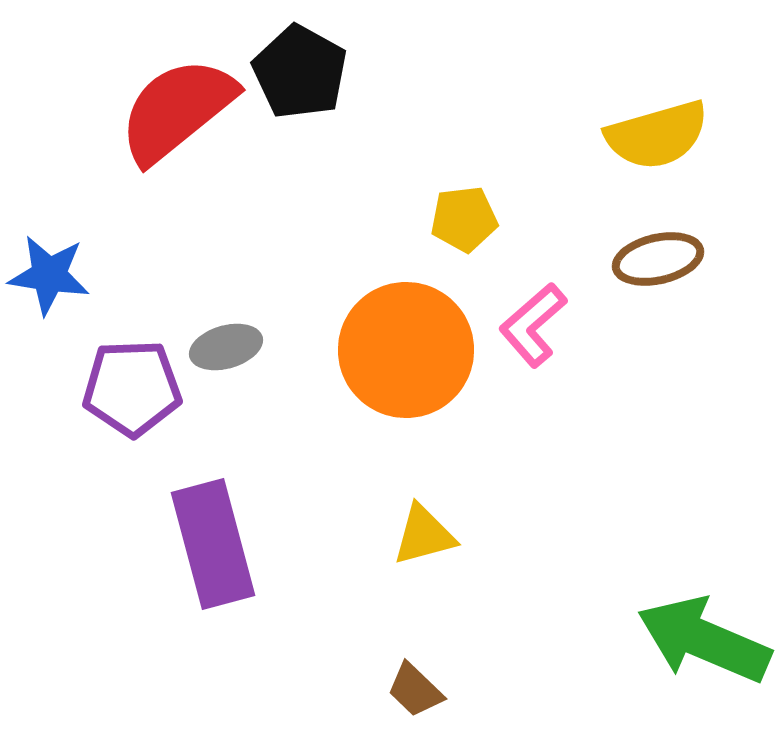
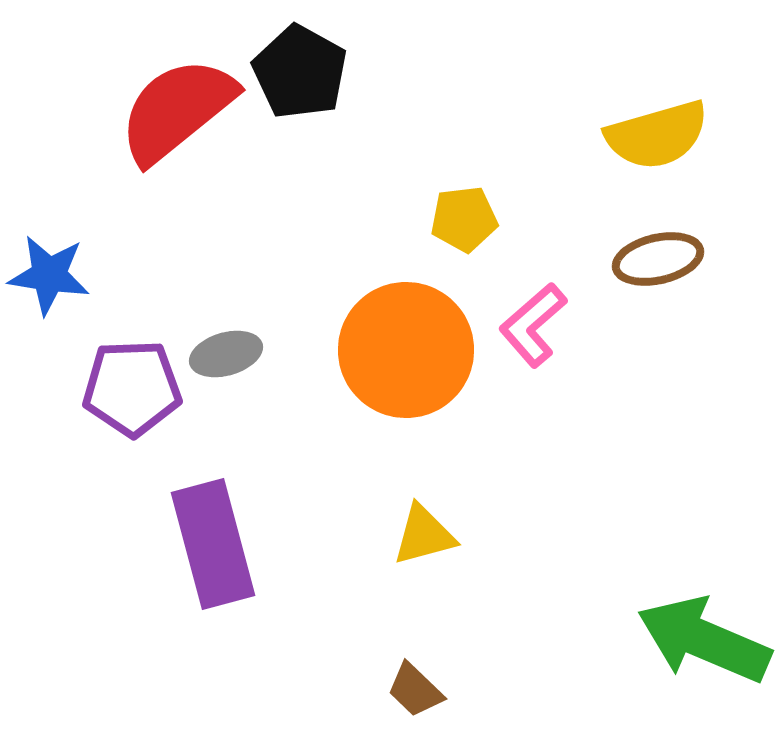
gray ellipse: moved 7 px down
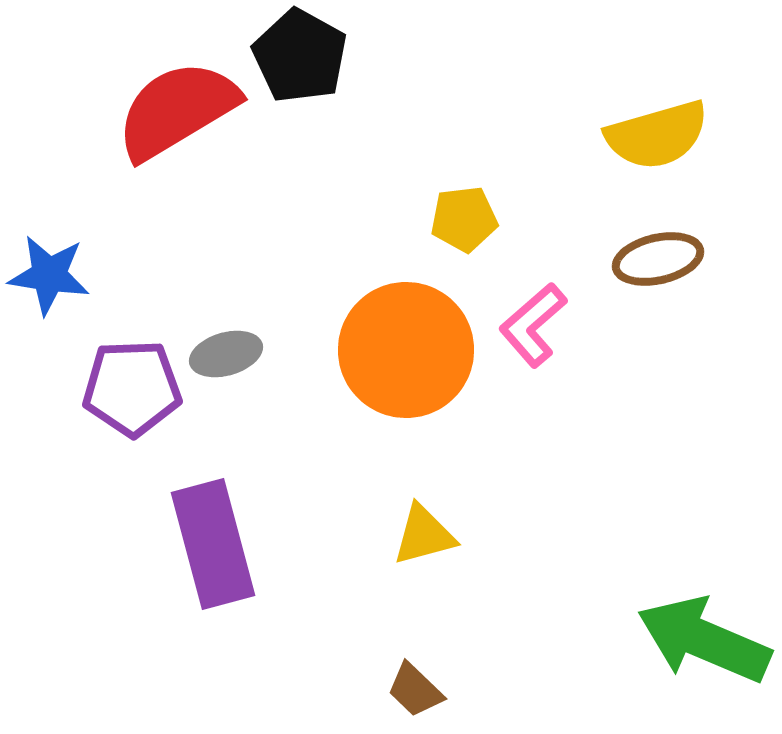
black pentagon: moved 16 px up
red semicircle: rotated 8 degrees clockwise
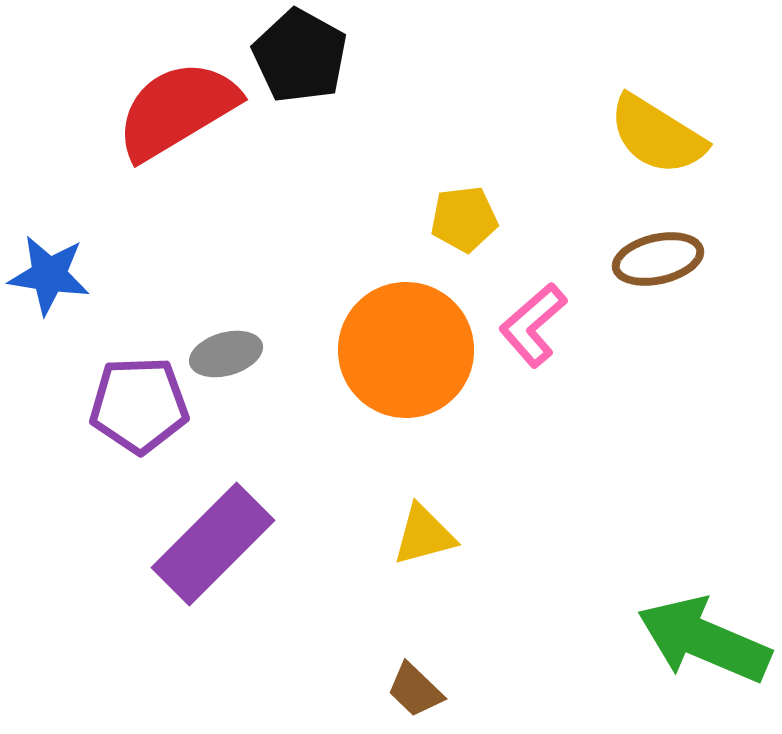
yellow semicircle: rotated 48 degrees clockwise
purple pentagon: moved 7 px right, 17 px down
purple rectangle: rotated 60 degrees clockwise
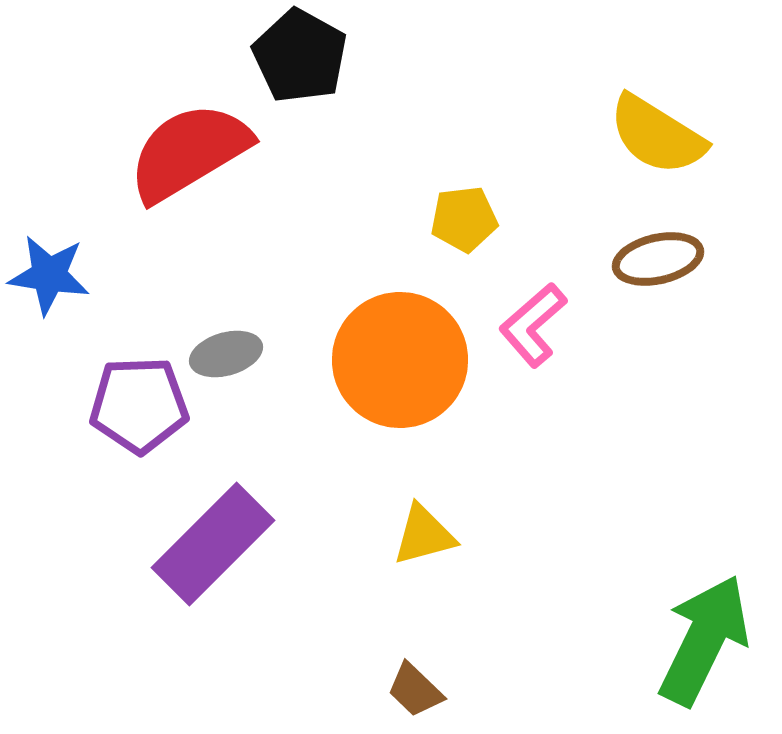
red semicircle: moved 12 px right, 42 px down
orange circle: moved 6 px left, 10 px down
green arrow: rotated 93 degrees clockwise
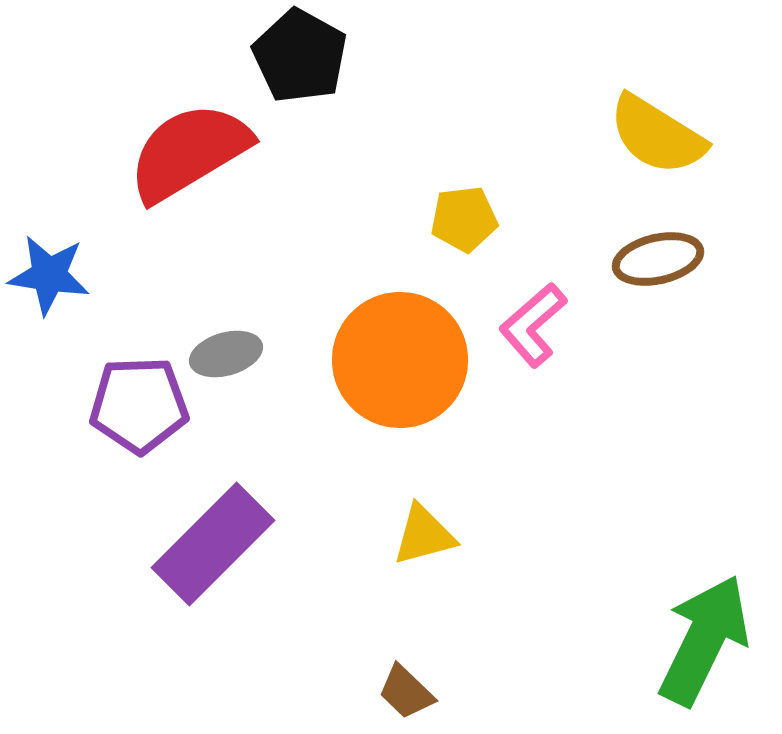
brown trapezoid: moved 9 px left, 2 px down
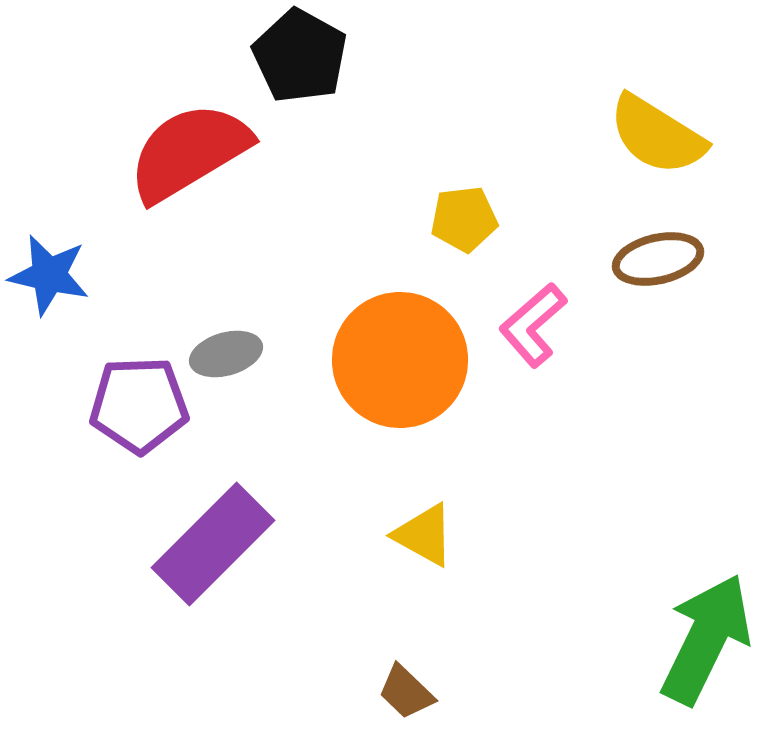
blue star: rotated 4 degrees clockwise
yellow triangle: rotated 44 degrees clockwise
green arrow: moved 2 px right, 1 px up
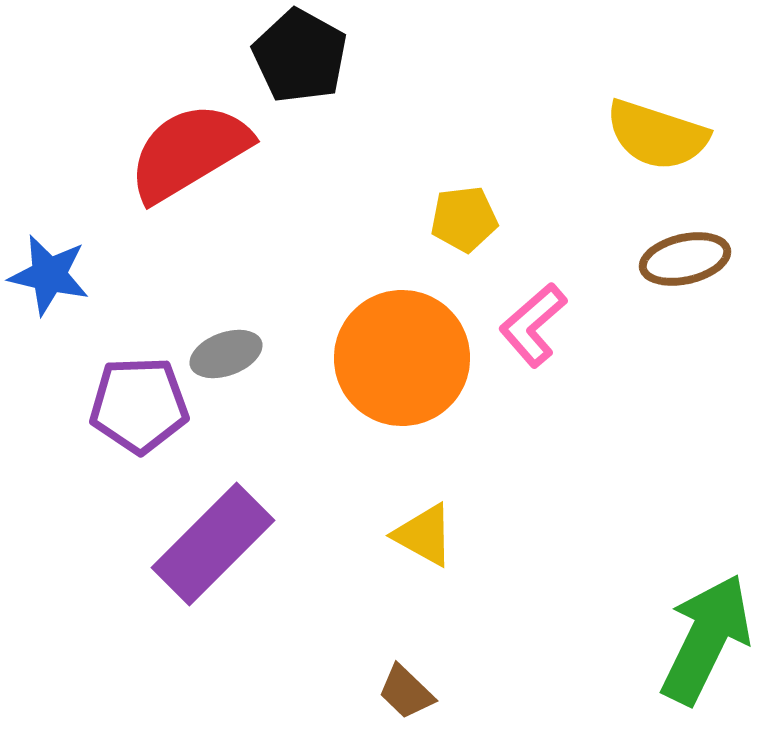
yellow semicircle: rotated 14 degrees counterclockwise
brown ellipse: moved 27 px right
gray ellipse: rotated 4 degrees counterclockwise
orange circle: moved 2 px right, 2 px up
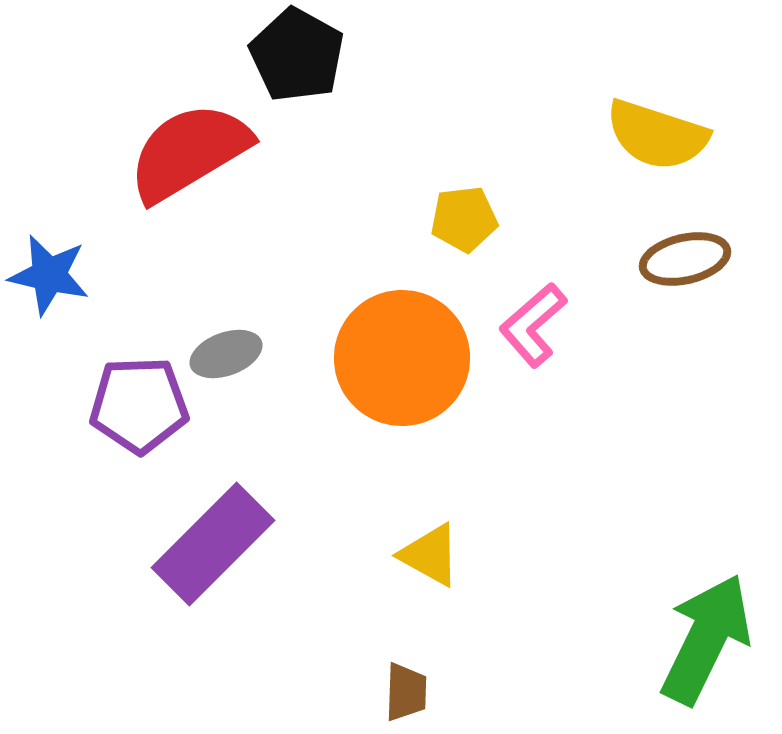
black pentagon: moved 3 px left, 1 px up
yellow triangle: moved 6 px right, 20 px down
brown trapezoid: rotated 132 degrees counterclockwise
